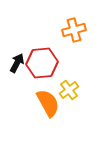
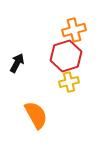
red hexagon: moved 24 px right, 7 px up; rotated 12 degrees counterclockwise
yellow cross: moved 8 px up; rotated 24 degrees clockwise
orange semicircle: moved 12 px left, 12 px down
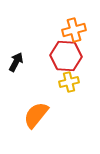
red hexagon: rotated 20 degrees clockwise
black arrow: moved 1 px left, 1 px up
orange semicircle: rotated 112 degrees counterclockwise
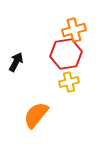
red hexagon: moved 2 px up; rotated 12 degrees counterclockwise
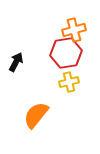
red hexagon: moved 1 px up
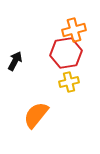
black arrow: moved 1 px left, 1 px up
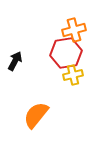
yellow cross: moved 4 px right, 7 px up
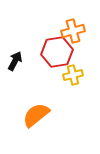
orange cross: moved 1 px left, 1 px down
red hexagon: moved 9 px left, 1 px up
orange semicircle: rotated 12 degrees clockwise
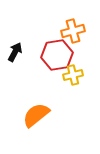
red hexagon: moved 3 px down
black arrow: moved 9 px up
